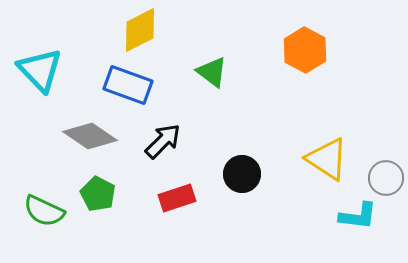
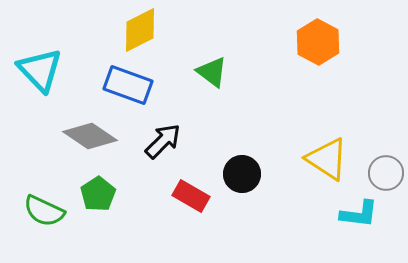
orange hexagon: moved 13 px right, 8 px up
gray circle: moved 5 px up
green pentagon: rotated 12 degrees clockwise
red rectangle: moved 14 px right, 2 px up; rotated 48 degrees clockwise
cyan L-shape: moved 1 px right, 2 px up
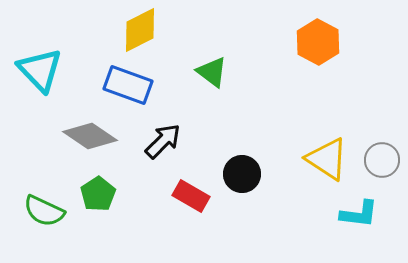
gray circle: moved 4 px left, 13 px up
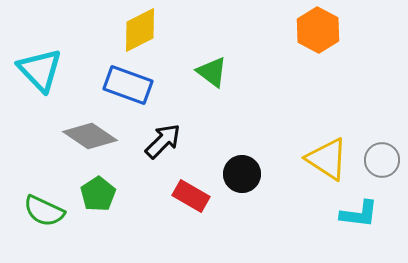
orange hexagon: moved 12 px up
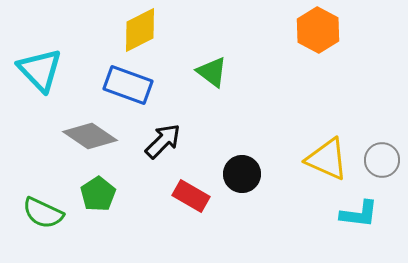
yellow triangle: rotated 9 degrees counterclockwise
green semicircle: moved 1 px left, 2 px down
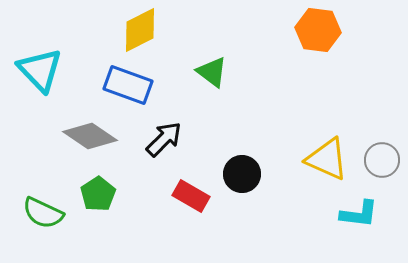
orange hexagon: rotated 21 degrees counterclockwise
black arrow: moved 1 px right, 2 px up
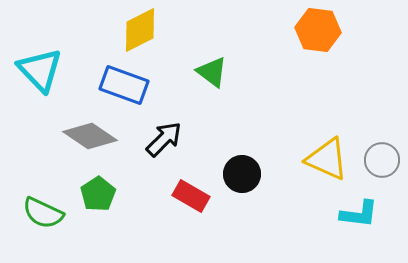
blue rectangle: moved 4 px left
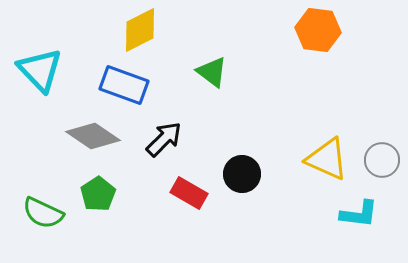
gray diamond: moved 3 px right
red rectangle: moved 2 px left, 3 px up
